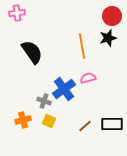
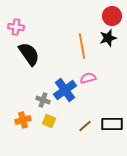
pink cross: moved 1 px left, 14 px down; rotated 14 degrees clockwise
black semicircle: moved 3 px left, 2 px down
blue cross: moved 1 px right, 1 px down
gray cross: moved 1 px left, 1 px up
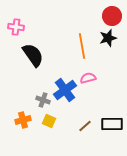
black semicircle: moved 4 px right, 1 px down
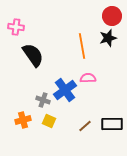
pink semicircle: rotated 14 degrees clockwise
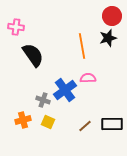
yellow square: moved 1 px left, 1 px down
